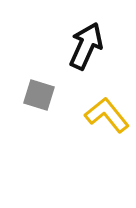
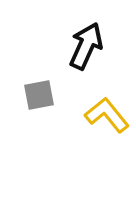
gray square: rotated 28 degrees counterclockwise
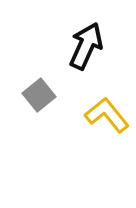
gray square: rotated 28 degrees counterclockwise
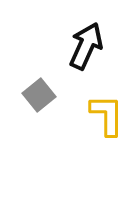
yellow L-shape: rotated 39 degrees clockwise
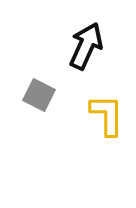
gray square: rotated 24 degrees counterclockwise
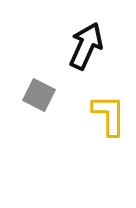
yellow L-shape: moved 2 px right
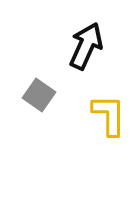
gray square: rotated 8 degrees clockwise
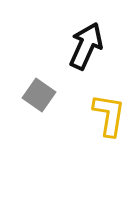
yellow L-shape: rotated 9 degrees clockwise
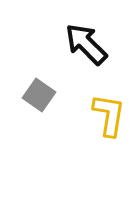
black arrow: moved 2 px up; rotated 69 degrees counterclockwise
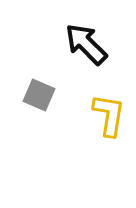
gray square: rotated 12 degrees counterclockwise
